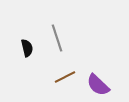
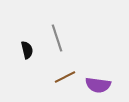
black semicircle: moved 2 px down
purple semicircle: rotated 35 degrees counterclockwise
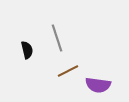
brown line: moved 3 px right, 6 px up
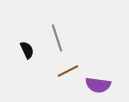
black semicircle: rotated 12 degrees counterclockwise
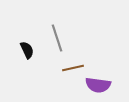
brown line: moved 5 px right, 3 px up; rotated 15 degrees clockwise
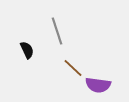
gray line: moved 7 px up
brown line: rotated 55 degrees clockwise
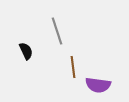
black semicircle: moved 1 px left, 1 px down
brown line: moved 1 px up; rotated 40 degrees clockwise
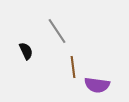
gray line: rotated 16 degrees counterclockwise
purple semicircle: moved 1 px left
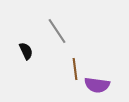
brown line: moved 2 px right, 2 px down
